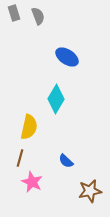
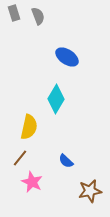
brown line: rotated 24 degrees clockwise
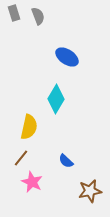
brown line: moved 1 px right
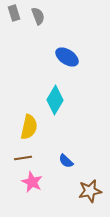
cyan diamond: moved 1 px left, 1 px down
brown line: moved 2 px right; rotated 42 degrees clockwise
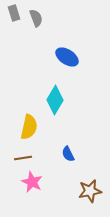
gray semicircle: moved 2 px left, 2 px down
blue semicircle: moved 2 px right, 7 px up; rotated 21 degrees clockwise
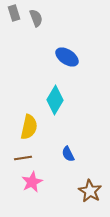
pink star: rotated 20 degrees clockwise
brown star: rotated 30 degrees counterclockwise
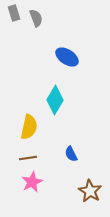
blue semicircle: moved 3 px right
brown line: moved 5 px right
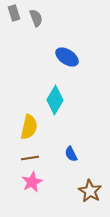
brown line: moved 2 px right
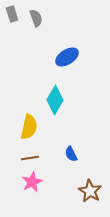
gray rectangle: moved 2 px left, 1 px down
blue ellipse: rotated 65 degrees counterclockwise
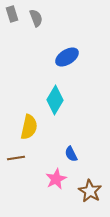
brown line: moved 14 px left
pink star: moved 24 px right, 3 px up
